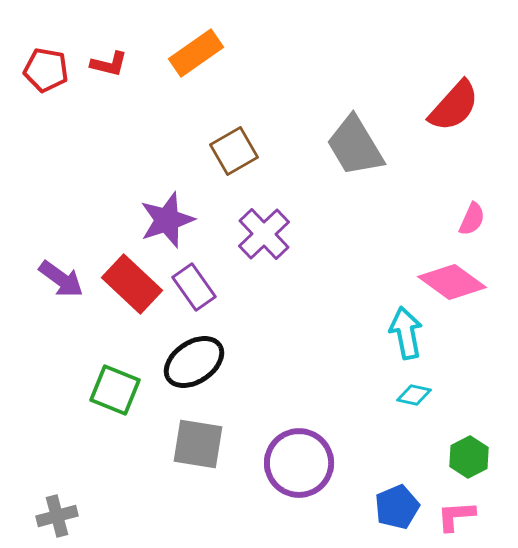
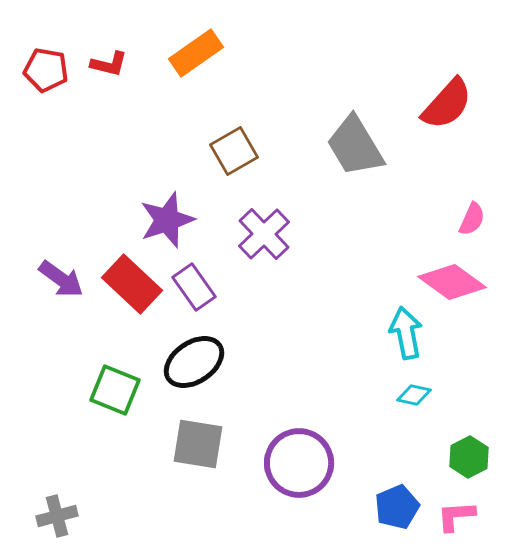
red semicircle: moved 7 px left, 2 px up
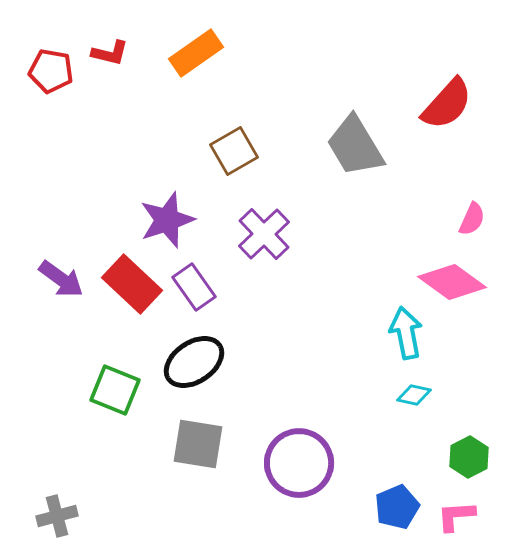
red L-shape: moved 1 px right, 11 px up
red pentagon: moved 5 px right, 1 px down
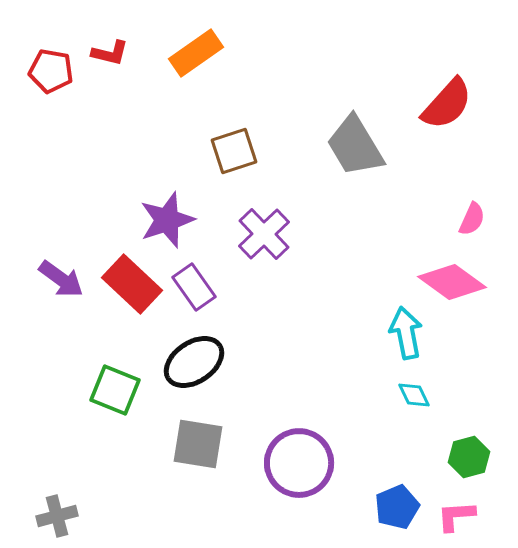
brown square: rotated 12 degrees clockwise
cyan diamond: rotated 52 degrees clockwise
green hexagon: rotated 12 degrees clockwise
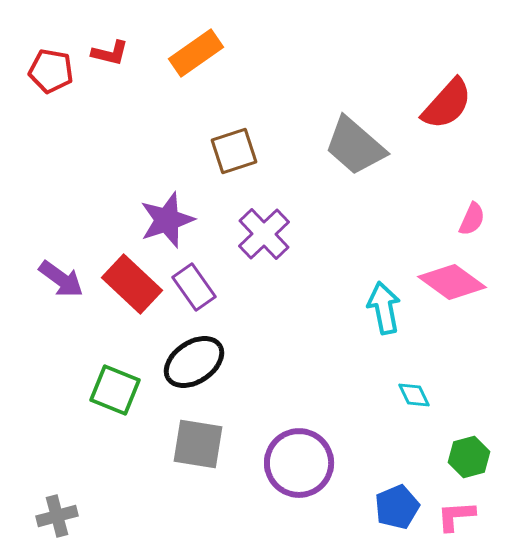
gray trapezoid: rotated 18 degrees counterclockwise
cyan arrow: moved 22 px left, 25 px up
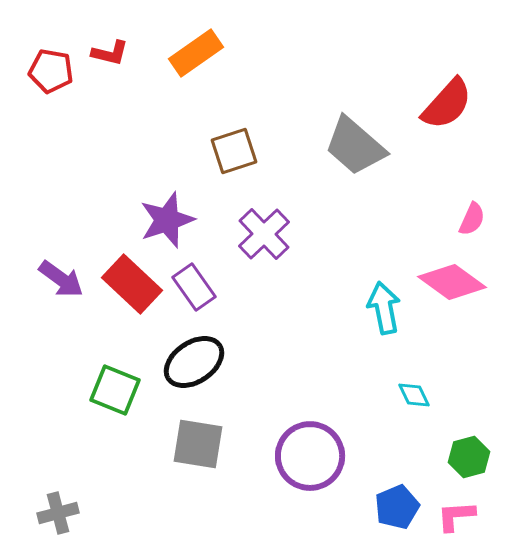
purple circle: moved 11 px right, 7 px up
gray cross: moved 1 px right, 3 px up
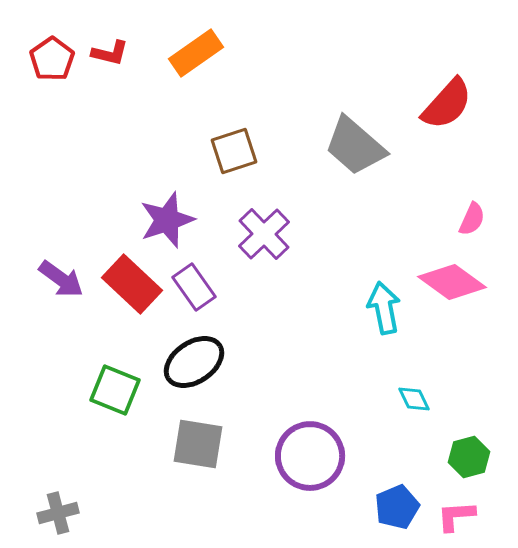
red pentagon: moved 1 px right, 12 px up; rotated 27 degrees clockwise
cyan diamond: moved 4 px down
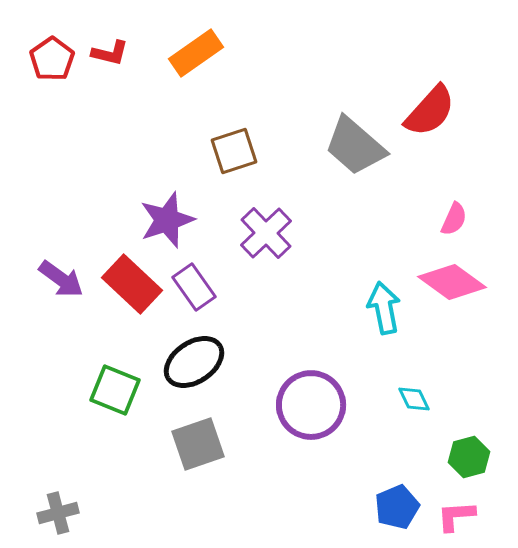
red semicircle: moved 17 px left, 7 px down
pink semicircle: moved 18 px left
purple cross: moved 2 px right, 1 px up
gray square: rotated 28 degrees counterclockwise
purple circle: moved 1 px right, 51 px up
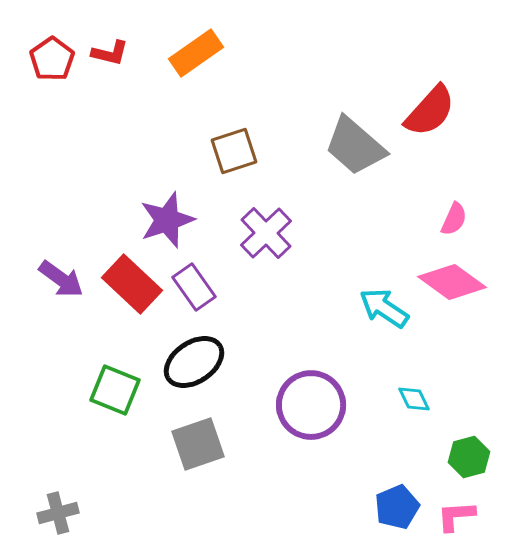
cyan arrow: rotated 45 degrees counterclockwise
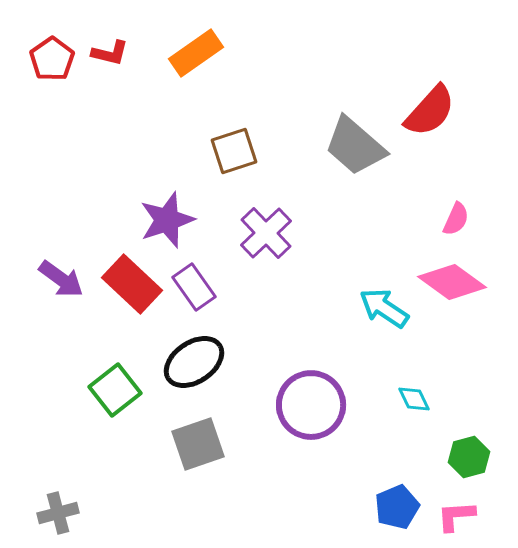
pink semicircle: moved 2 px right
green square: rotated 30 degrees clockwise
